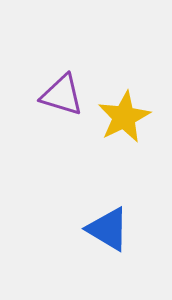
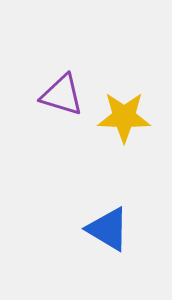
yellow star: rotated 28 degrees clockwise
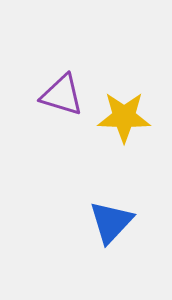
blue triangle: moved 3 px right, 7 px up; rotated 42 degrees clockwise
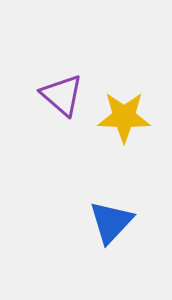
purple triangle: rotated 24 degrees clockwise
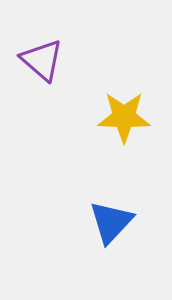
purple triangle: moved 20 px left, 35 px up
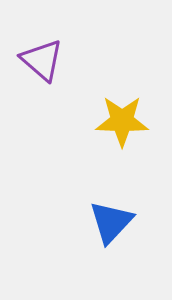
yellow star: moved 2 px left, 4 px down
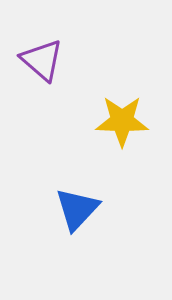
blue triangle: moved 34 px left, 13 px up
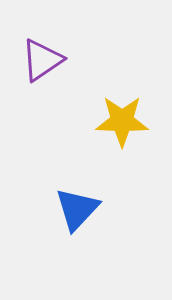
purple triangle: rotated 45 degrees clockwise
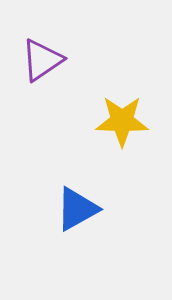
blue triangle: rotated 18 degrees clockwise
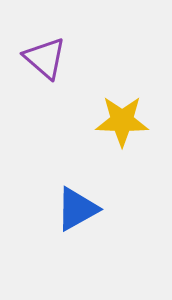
purple triangle: moved 3 px right, 2 px up; rotated 45 degrees counterclockwise
